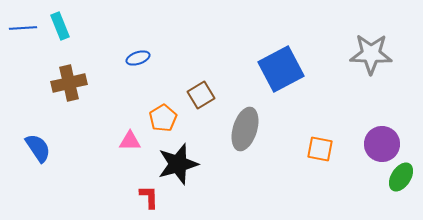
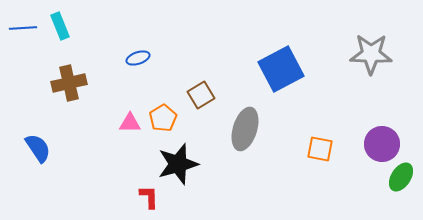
pink triangle: moved 18 px up
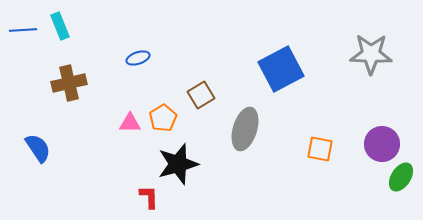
blue line: moved 2 px down
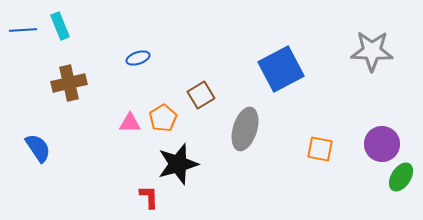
gray star: moved 1 px right, 3 px up
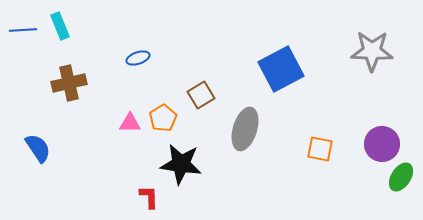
black star: moved 3 px right; rotated 24 degrees clockwise
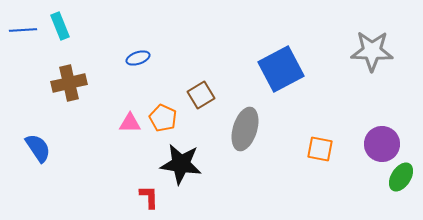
orange pentagon: rotated 16 degrees counterclockwise
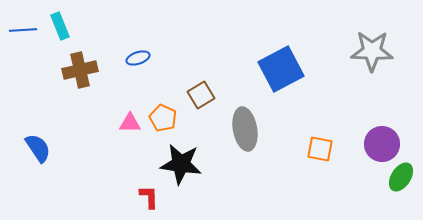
brown cross: moved 11 px right, 13 px up
gray ellipse: rotated 27 degrees counterclockwise
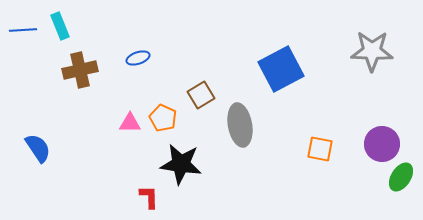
gray ellipse: moved 5 px left, 4 px up
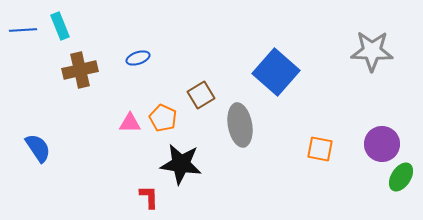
blue square: moved 5 px left, 3 px down; rotated 21 degrees counterclockwise
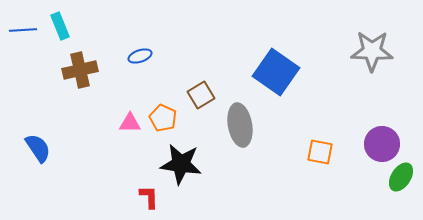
blue ellipse: moved 2 px right, 2 px up
blue square: rotated 6 degrees counterclockwise
orange square: moved 3 px down
